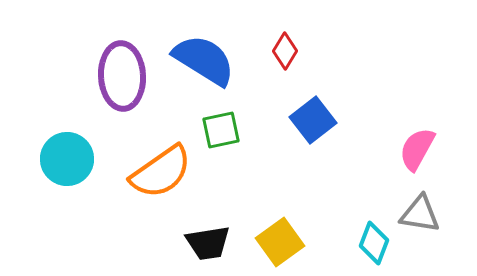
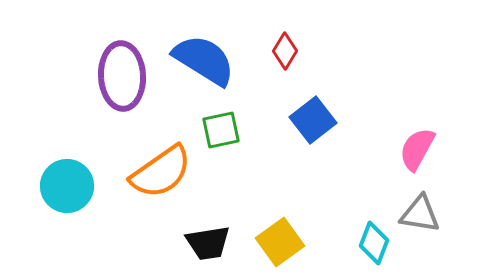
cyan circle: moved 27 px down
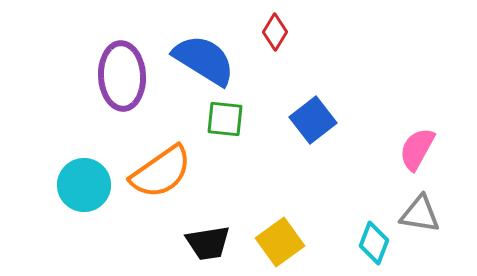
red diamond: moved 10 px left, 19 px up
green square: moved 4 px right, 11 px up; rotated 18 degrees clockwise
cyan circle: moved 17 px right, 1 px up
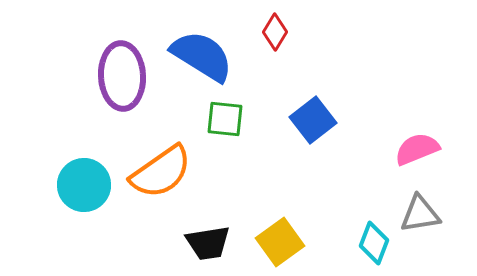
blue semicircle: moved 2 px left, 4 px up
pink semicircle: rotated 39 degrees clockwise
gray triangle: rotated 18 degrees counterclockwise
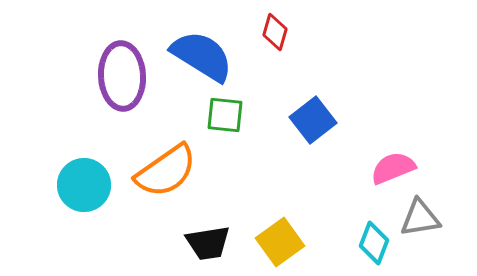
red diamond: rotated 15 degrees counterclockwise
green square: moved 4 px up
pink semicircle: moved 24 px left, 19 px down
orange semicircle: moved 5 px right, 1 px up
gray triangle: moved 4 px down
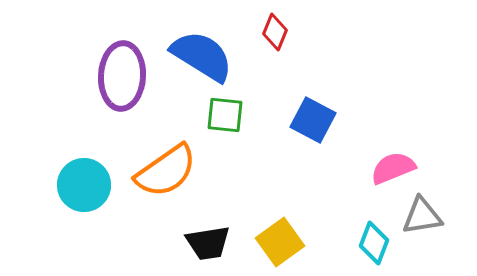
red diamond: rotated 6 degrees clockwise
purple ellipse: rotated 6 degrees clockwise
blue square: rotated 24 degrees counterclockwise
gray triangle: moved 2 px right, 2 px up
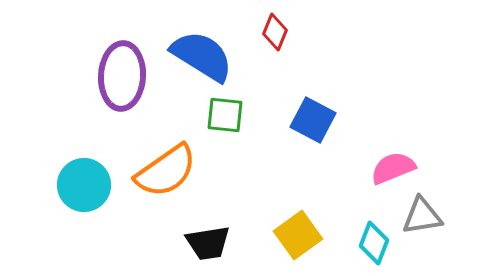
yellow square: moved 18 px right, 7 px up
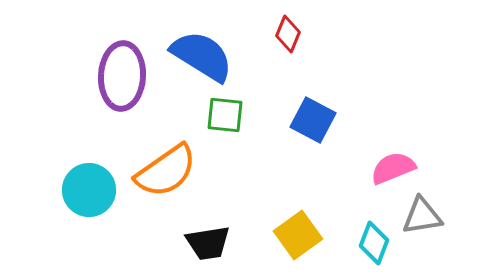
red diamond: moved 13 px right, 2 px down
cyan circle: moved 5 px right, 5 px down
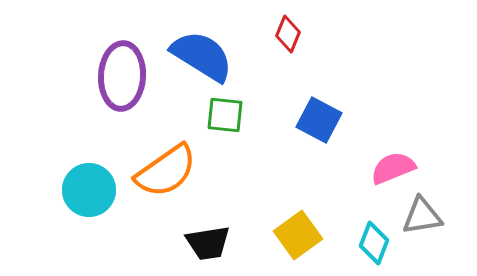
blue square: moved 6 px right
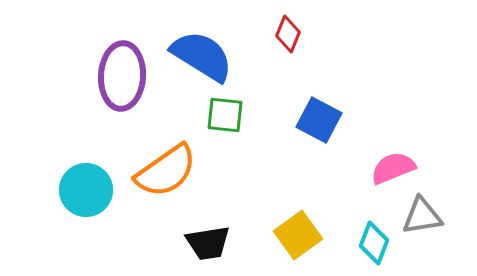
cyan circle: moved 3 px left
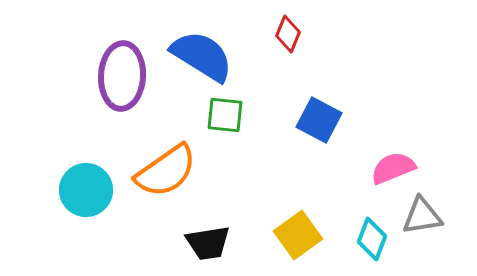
cyan diamond: moved 2 px left, 4 px up
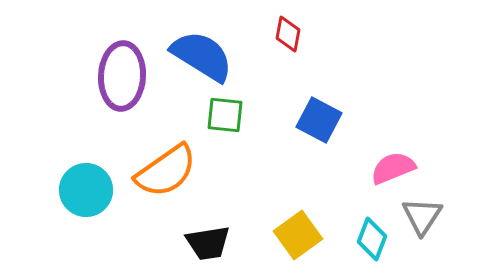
red diamond: rotated 12 degrees counterclockwise
gray triangle: rotated 48 degrees counterclockwise
